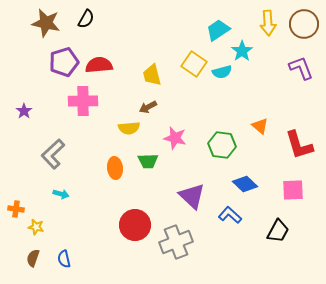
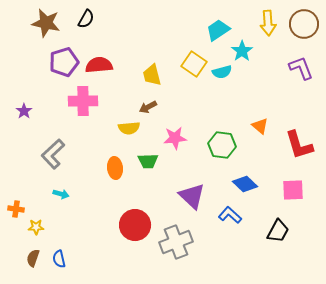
pink star: rotated 20 degrees counterclockwise
yellow star: rotated 14 degrees counterclockwise
blue semicircle: moved 5 px left
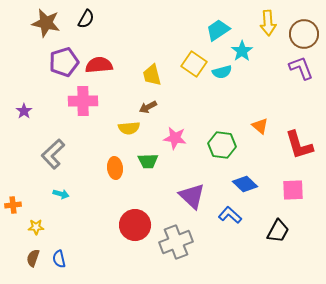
brown circle: moved 10 px down
pink star: rotated 15 degrees clockwise
orange cross: moved 3 px left, 4 px up; rotated 14 degrees counterclockwise
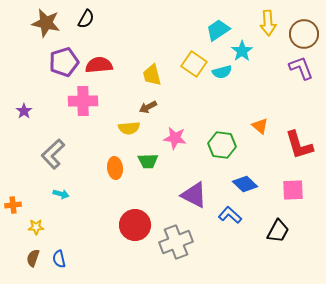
purple triangle: moved 2 px right, 1 px up; rotated 16 degrees counterclockwise
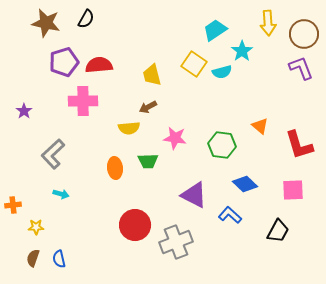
cyan trapezoid: moved 3 px left
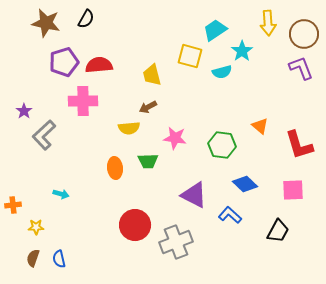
yellow square: moved 4 px left, 8 px up; rotated 20 degrees counterclockwise
gray L-shape: moved 9 px left, 19 px up
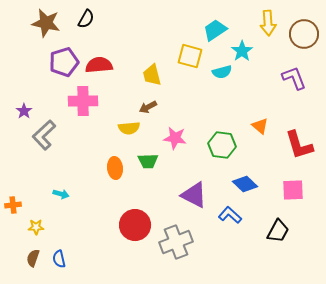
purple L-shape: moved 7 px left, 10 px down
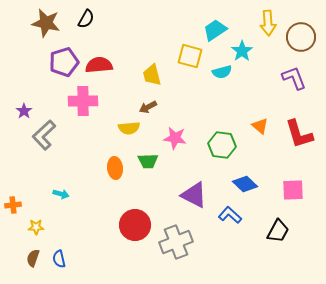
brown circle: moved 3 px left, 3 px down
red L-shape: moved 11 px up
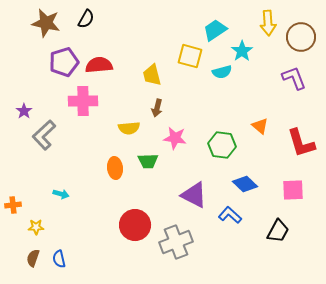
brown arrow: moved 9 px right, 1 px down; rotated 48 degrees counterclockwise
red L-shape: moved 2 px right, 9 px down
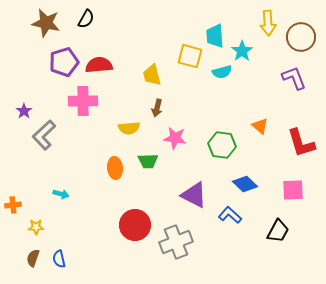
cyan trapezoid: moved 6 px down; rotated 60 degrees counterclockwise
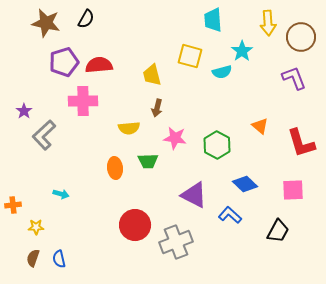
cyan trapezoid: moved 2 px left, 16 px up
green hexagon: moved 5 px left; rotated 20 degrees clockwise
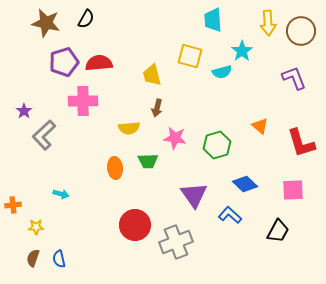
brown circle: moved 6 px up
red semicircle: moved 2 px up
green hexagon: rotated 16 degrees clockwise
purple triangle: rotated 28 degrees clockwise
